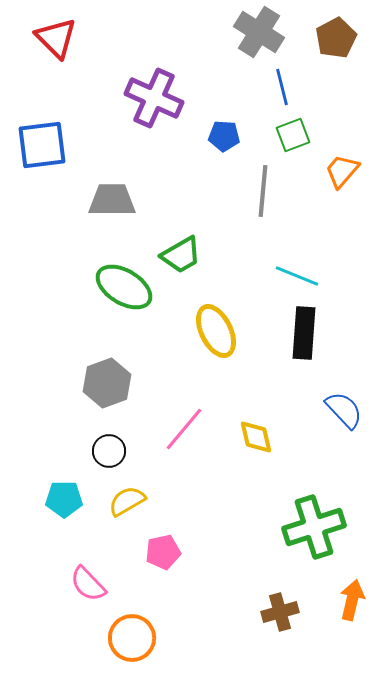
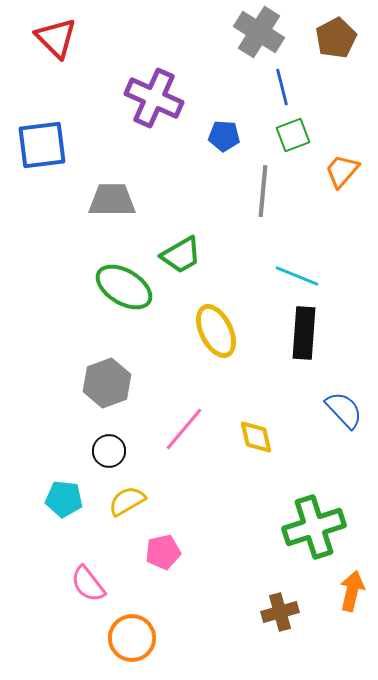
cyan pentagon: rotated 6 degrees clockwise
pink semicircle: rotated 6 degrees clockwise
orange arrow: moved 9 px up
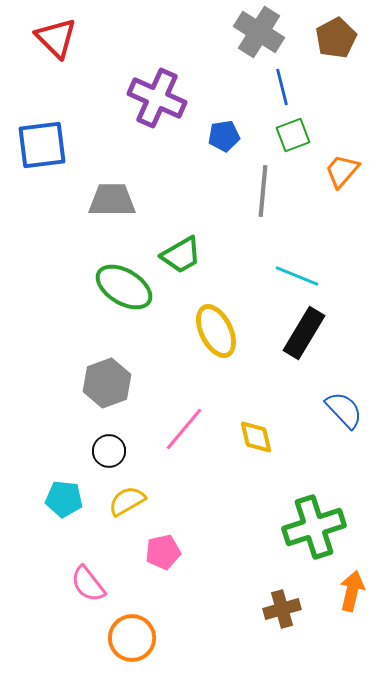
purple cross: moved 3 px right
blue pentagon: rotated 12 degrees counterclockwise
black rectangle: rotated 27 degrees clockwise
brown cross: moved 2 px right, 3 px up
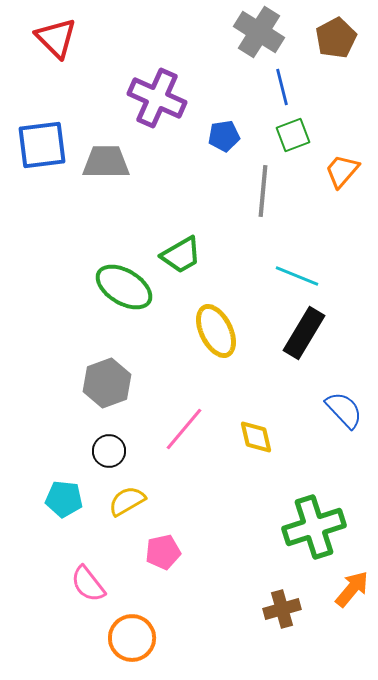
gray trapezoid: moved 6 px left, 38 px up
orange arrow: moved 2 px up; rotated 27 degrees clockwise
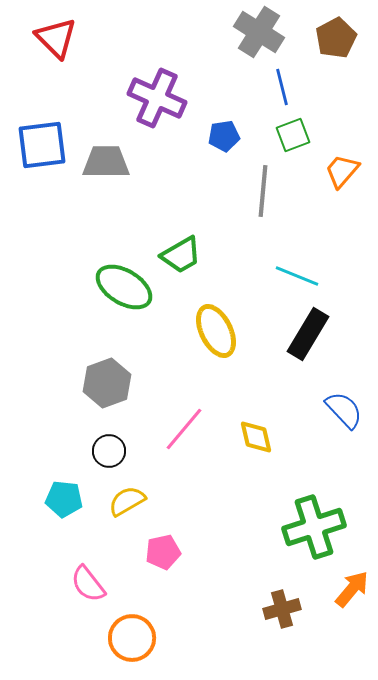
black rectangle: moved 4 px right, 1 px down
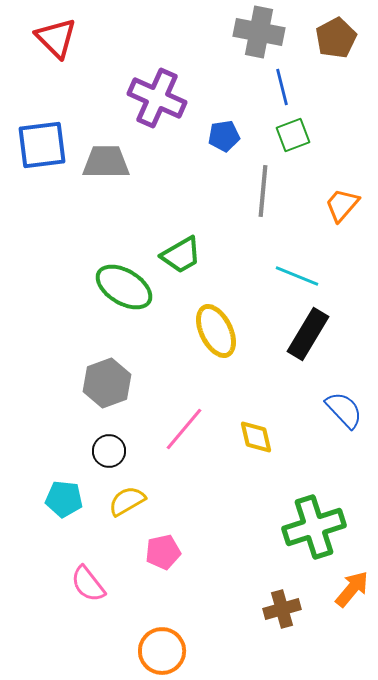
gray cross: rotated 21 degrees counterclockwise
orange trapezoid: moved 34 px down
orange circle: moved 30 px right, 13 px down
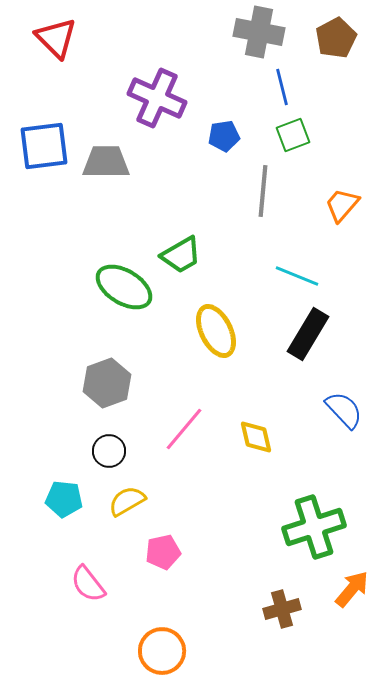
blue square: moved 2 px right, 1 px down
